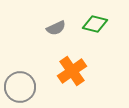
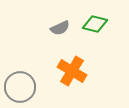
gray semicircle: moved 4 px right
orange cross: rotated 24 degrees counterclockwise
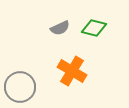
green diamond: moved 1 px left, 4 px down
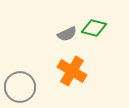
gray semicircle: moved 7 px right, 6 px down
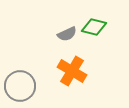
green diamond: moved 1 px up
gray circle: moved 1 px up
